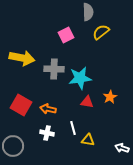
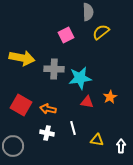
yellow triangle: moved 9 px right
white arrow: moved 1 px left, 2 px up; rotated 72 degrees clockwise
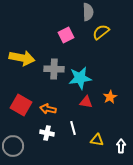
red triangle: moved 1 px left
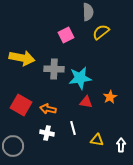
white arrow: moved 1 px up
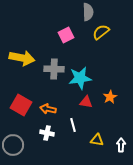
white line: moved 3 px up
gray circle: moved 1 px up
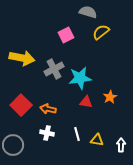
gray semicircle: rotated 72 degrees counterclockwise
gray cross: rotated 30 degrees counterclockwise
red square: rotated 15 degrees clockwise
white line: moved 4 px right, 9 px down
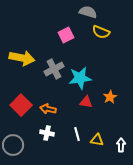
yellow semicircle: rotated 120 degrees counterclockwise
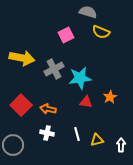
yellow triangle: rotated 24 degrees counterclockwise
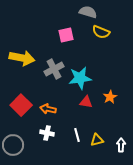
pink square: rotated 14 degrees clockwise
white line: moved 1 px down
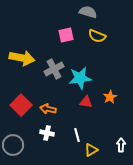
yellow semicircle: moved 4 px left, 4 px down
yellow triangle: moved 6 px left, 10 px down; rotated 16 degrees counterclockwise
